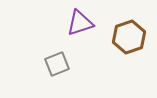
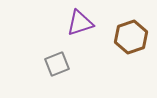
brown hexagon: moved 2 px right
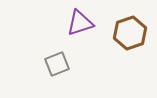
brown hexagon: moved 1 px left, 4 px up
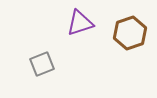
gray square: moved 15 px left
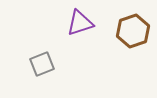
brown hexagon: moved 3 px right, 2 px up
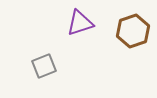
gray square: moved 2 px right, 2 px down
